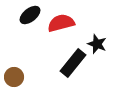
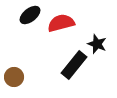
black rectangle: moved 1 px right, 2 px down
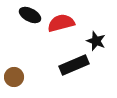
black ellipse: rotated 65 degrees clockwise
black star: moved 1 px left, 3 px up
black rectangle: rotated 28 degrees clockwise
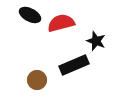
brown circle: moved 23 px right, 3 px down
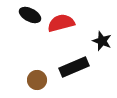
black star: moved 6 px right
black rectangle: moved 2 px down
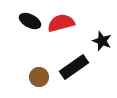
black ellipse: moved 6 px down
black rectangle: rotated 12 degrees counterclockwise
brown circle: moved 2 px right, 3 px up
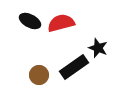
black star: moved 4 px left, 7 px down
brown circle: moved 2 px up
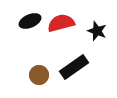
black ellipse: rotated 50 degrees counterclockwise
black star: moved 1 px left, 17 px up
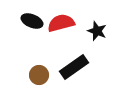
black ellipse: moved 2 px right; rotated 45 degrees clockwise
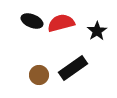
black star: rotated 18 degrees clockwise
black rectangle: moved 1 px left, 1 px down
